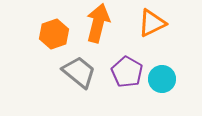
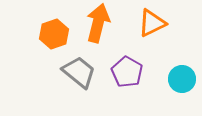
cyan circle: moved 20 px right
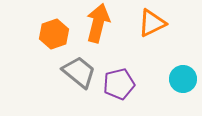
purple pentagon: moved 8 px left, 12 px down; rotated 28 degrees clockwise
cyan circle: moved 1 px right
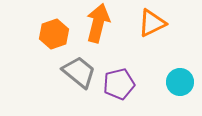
cyan circle: moved 3 px left, 3 px down
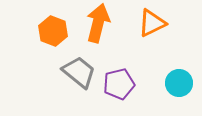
orange hexagon: moved 1 px left, 3 px up; rotated 20 degrees counterclockwise
cyan circle: moved 1 px left, 1 px down
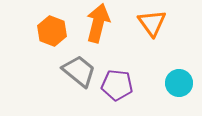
orange triangle: rotated 40 degrees counterclockwise
orange hexagon: moved 1 px left
gray trapezoid: moved 1 px up
purple pentagon: moved 2 px left, 1 px down; rotated 20 degrees clockwise
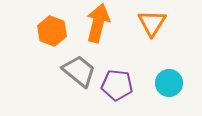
orange triangle: rotated 8 degrees clockwise
cyan circle: moved 10 px left
